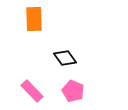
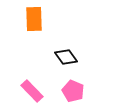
black diamond: moved 1 px right, 1 px up
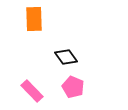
pink pentagon: moved 4 px up
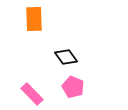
pink rectangle: moved 3 px down
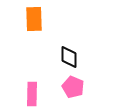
black diamond: moved 3 px right; rotated 35 degrees clockwise
pink rectangle: rotated 45 degrees clockwise
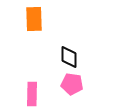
pink pentagon: moved 1 px left, 3 px up; rotated 15 degrees counterclockwise
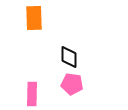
orange rectangle: moved 1 px up
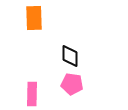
black diamond: moved 1 px right, 1 px up
